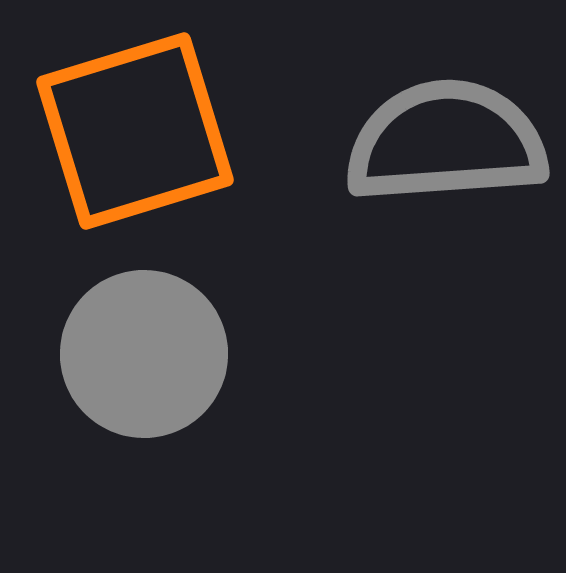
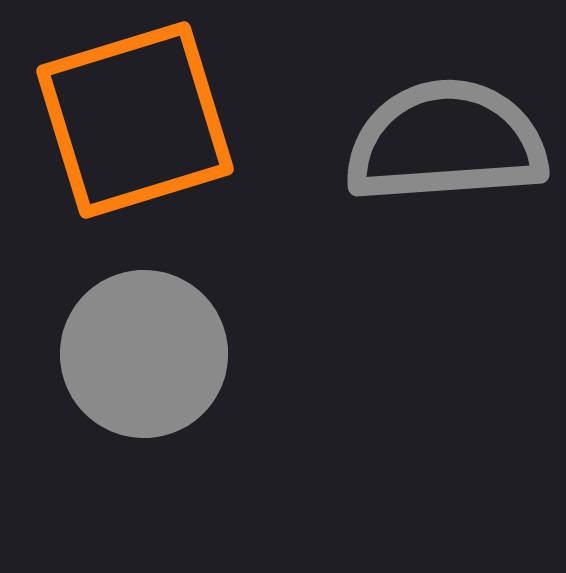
orange square: moved 11 px up
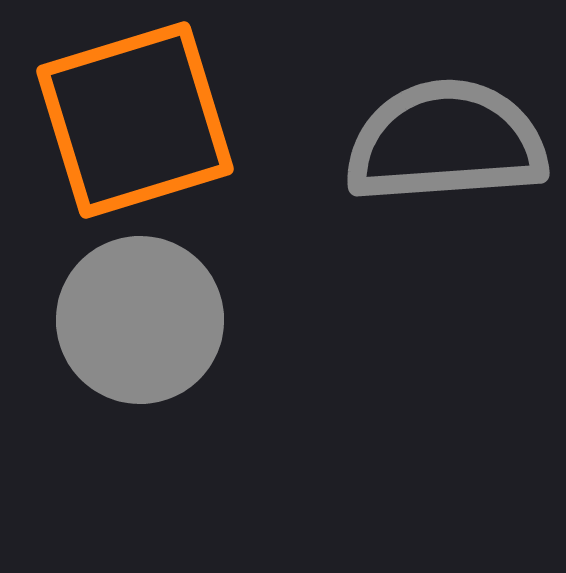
gray circle: moved 4 px left, 34 px up
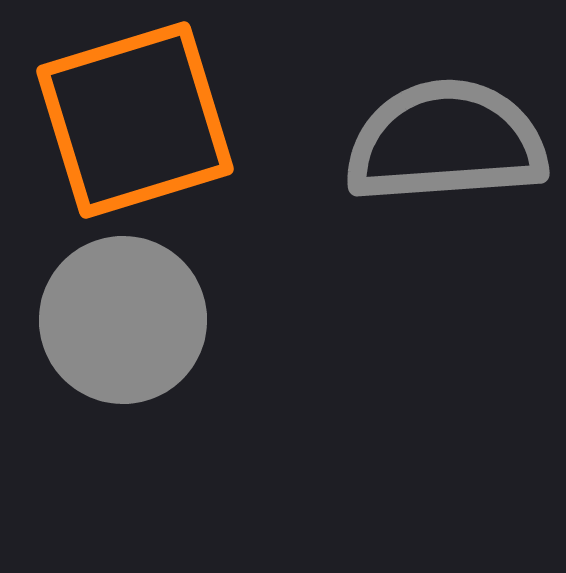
gray circle: moved 17 px left
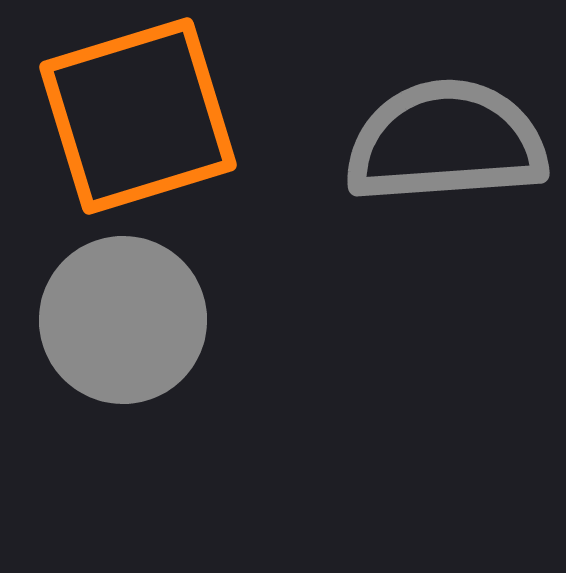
orange square: moved 3 px right, 4 px up
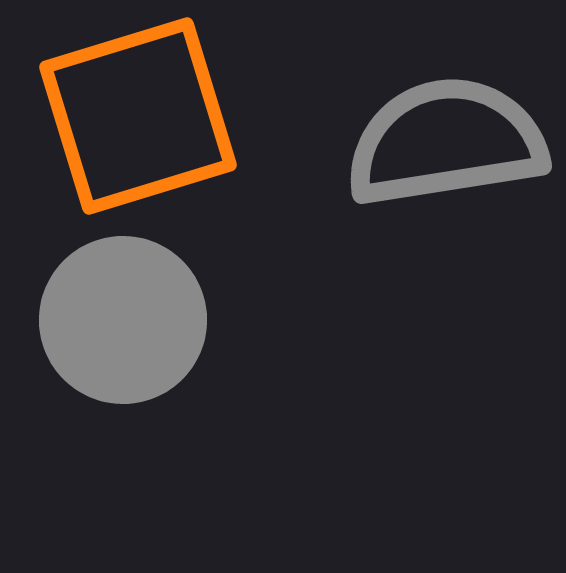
gray semicircle: rotated 5 degrees counterclockwise
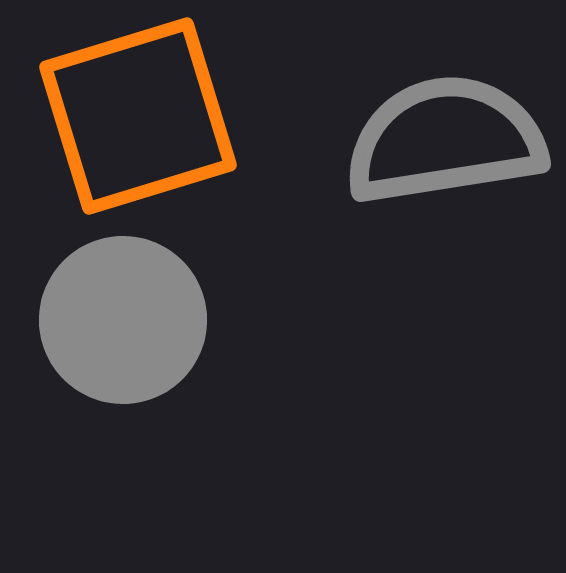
gray semicircle: moved 1 px left, 2 px up
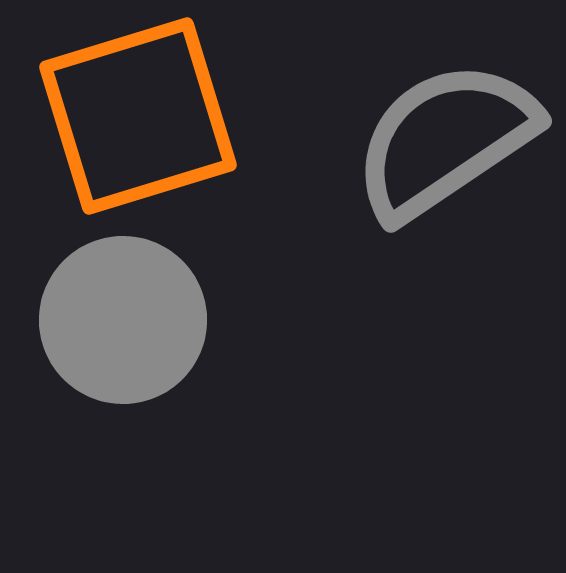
gray semicircle: rotated 25 degrees counterclockwise
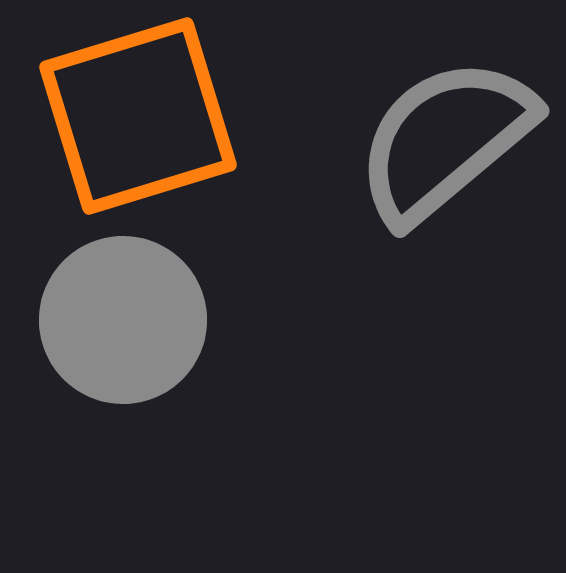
gray semicircle: rotated 6 degrees counterclockwise
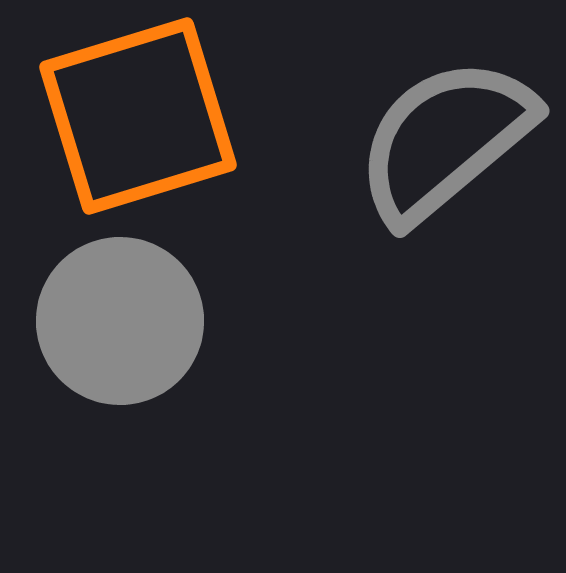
gray circle: moved 3 px left, 1 px down
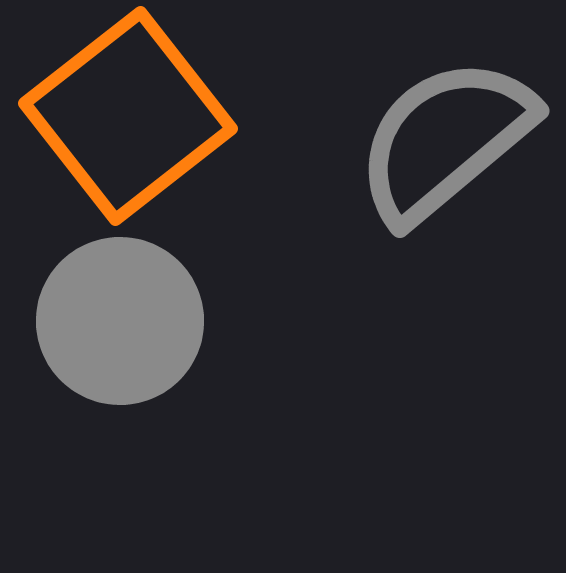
orange square: moved 10 px left; rotated 21 degrees counterclockwise
